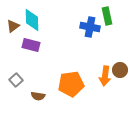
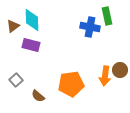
brown semicircle: rotated 32 degrees clockwise
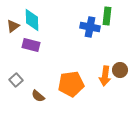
green rectangle: rotated 18 degrees clockwise
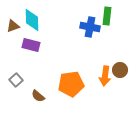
brown triangle: rotated 16 degrees clockwise
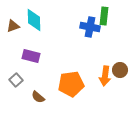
green rectangle: moved 3 px left
cyan diamond: moved 2 px right
purple rectangle: moved 11 px down
brown semicircle: moved 1 px down
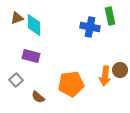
green rectangle: moved 6 px right; rotated 18 degrees counterclockwise
cyan diamond: moved 5 px down
brown triangle: moved 4 px right, 8 px up
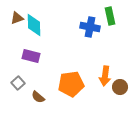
brown circle: moved 17 px down
gray square: moved 2 px right, 3 px down
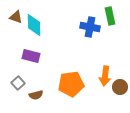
brown triangle: moved 1 px left, 1 px up; rotated 40 degrees clockwise
brown semicircle: moved 2 px left, 2 px up; rotated 56 degrees counterclockwise
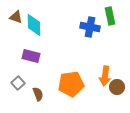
brown circle: moved 3 px left
brown semicircle: moved 2 px right, 1 px up; rotated 96 degrees counterclockwise
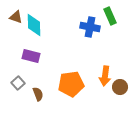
green rectangle: rotated 12 degrees counterclockwise
brown circle: moved 3 px right
